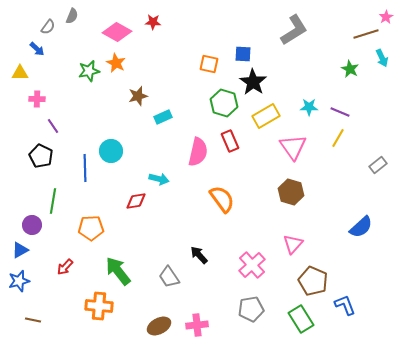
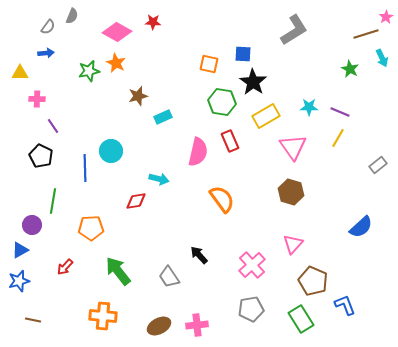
blue arrow at (37, 49): moved 9 px right, 4 px down; rotated 49 degrees counterclockwise
green hexagon at (224, 103): moved 2 px left, 1 px up; rotated 8 degrees counterclockwise
orange cross at (99, 306): moved 4 px right, 10 px down
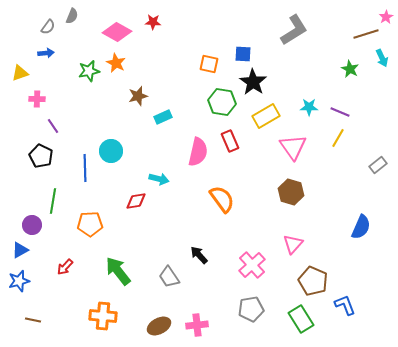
yellow triangle at (20, 73): rotated 18 degrees counterclockwise
blue semicircle at (361, 227): rotated 25 degrees counterclockwise
orange pentagon at (91, 228): moved 1 px left, 4 px up
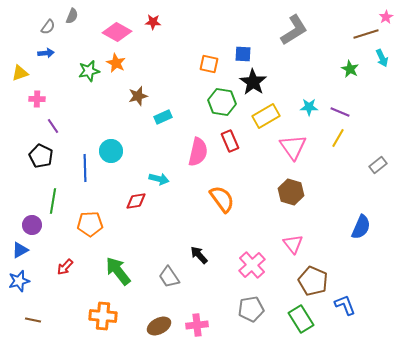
pink triangle at (293, 244): rotated 20 degrees counterclockwise
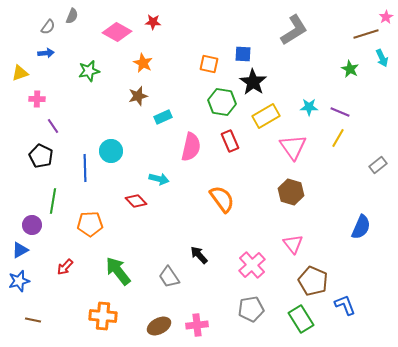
orange star at (116, 63): moved 27 px right
pink semicircle at (198, 152): moved 7 px left, 5 px up
red diamond at (136, 201): rotated 55 degrees clockwise
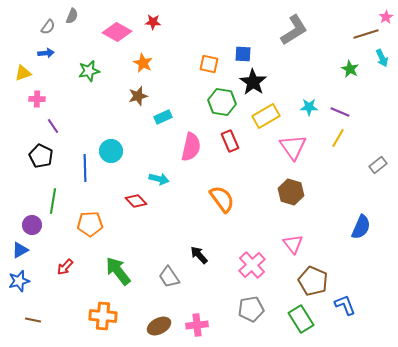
yellow triangle at (20, 73): moved 3 px right
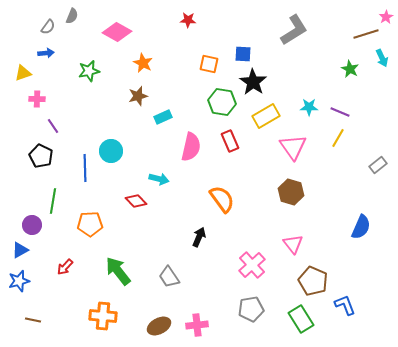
red star at (153, 22): moved 35 px right, 2 px up
black arrow at (199, 255): moved 18 px up; rotated 66 degrees clockwise
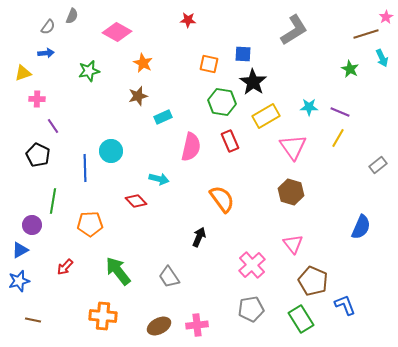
black pentagon at (41, 156): moved 3 px left, 1 px up
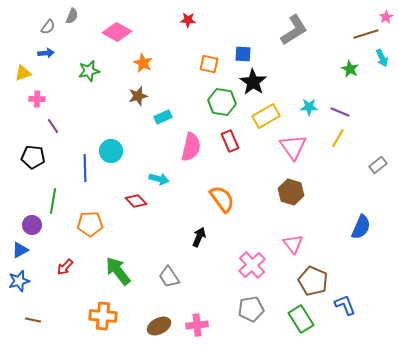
black pentagon at (38, 155): moved 5 px left, 2 px down; rotated 20 degrees counterclockwise
